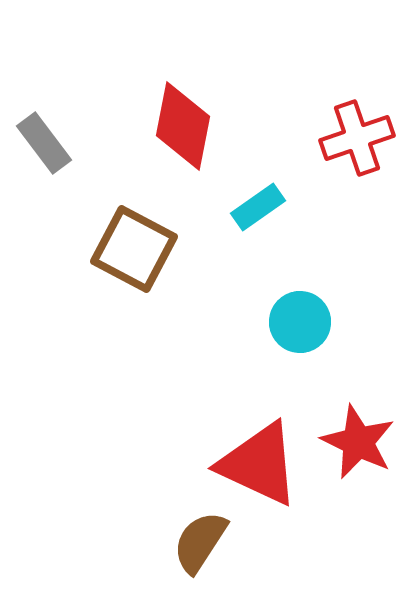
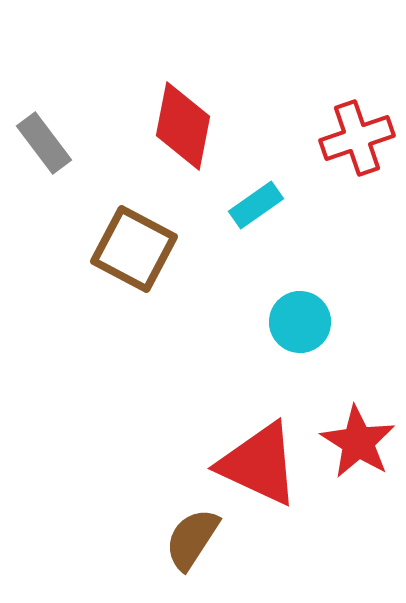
cyan rectangle: moved 2 px left, 2 px up
red star: rotated 6 degrees clockwise
brown semicircle: moved 8 px left, 3 px up
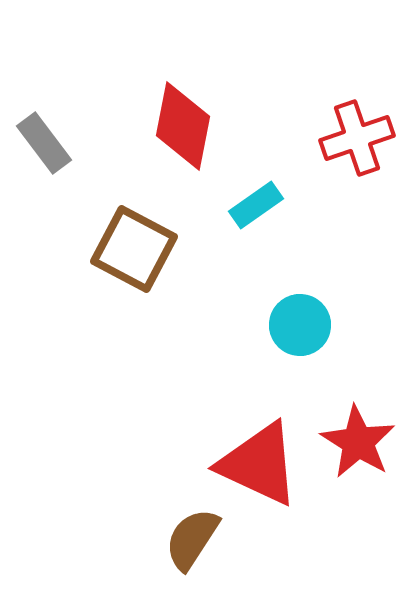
cyan circle: moved 3 px down
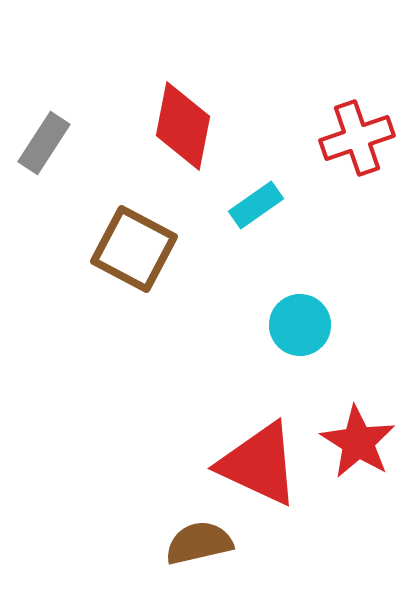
gray rectangle: rotated 70 degrees clockwise
brown semicircle: moved 7 px right, 4 px down; rotated 44 degrees clockwise
